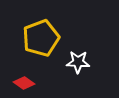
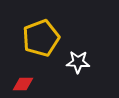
red diamond: moved 1 px left, 1 px down; rotated 35 degrees counterclockwise
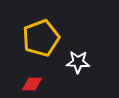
red diamond: moved 9 px right
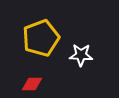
white star: moved 3 px right, 7 px up
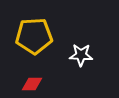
yellow pentagon: moved 7 px left, 2 px up; rotated 18 degrees clockwise
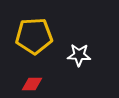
white star: moved 2 px left
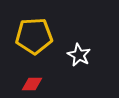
white star: rotated 25 degrees clockwise
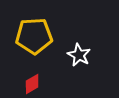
red diamond: rotated 30 degrees counterclockwise
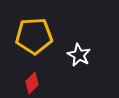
red diamond: moved 1 px up; rotated 15 degrees counterclockwise
